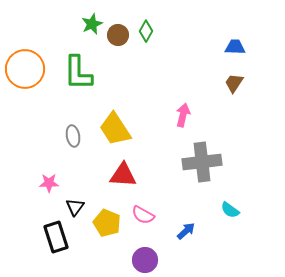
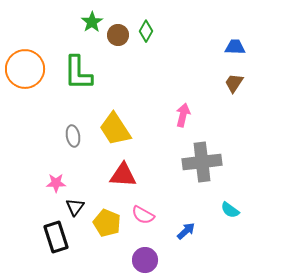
green star: moved 2 px up; rotated 10 degrees counterclockwise
pink star: moved 7 px right
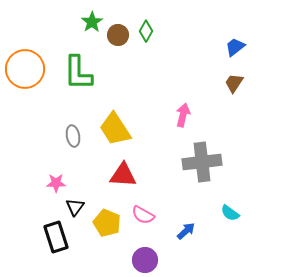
blue trapezoid: rotated 40 degrees counterclockwise
cyan semicircle: moved 3 px down
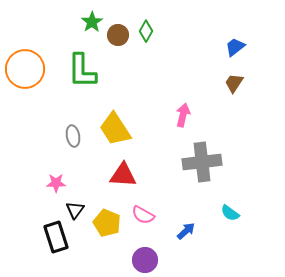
green L-shape: moved 4 px right, 2 px up
black triangle: moved 3 px down
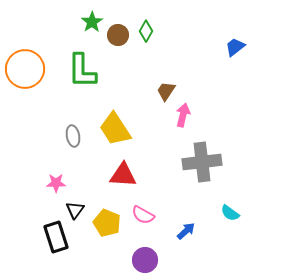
brown trapezoid: moved 68 px left, 8 px down
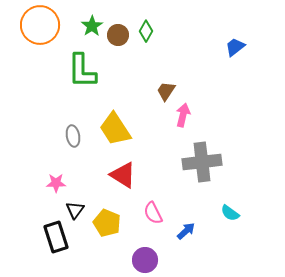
green star: moved 4 px down
orange circle: moved 15 px right, 44 px up
red triangle: rotated 28 degrees clockwise
pink semicircle: moved 10 px right, 2 px up; rotated 35 degrees clockwise
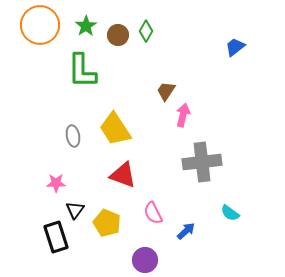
green star: moved 6 px left
red triangle: rotated 12 degrees counterclockwise
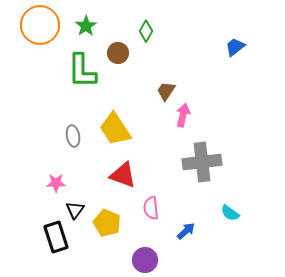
brown circle: moved 18 px down
pink semicircle: moved 2 px left, 5 px up; rotated 20 degrees clockwise
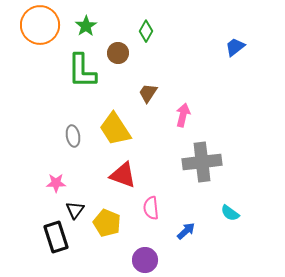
brown trapezoid: moved 18 px left, 2 px down
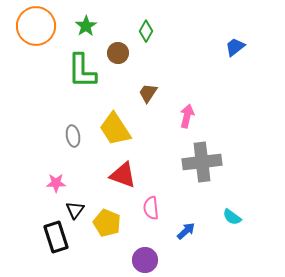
orange circle: moved 4 px left, 1 px down
pink arrow: moved 4 px right, 1 px down
cyan semicircle: moved 2 px right, 4 px down
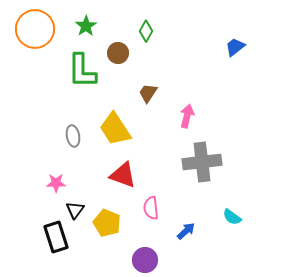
orange circle: moved 1 px left, 3 px down
